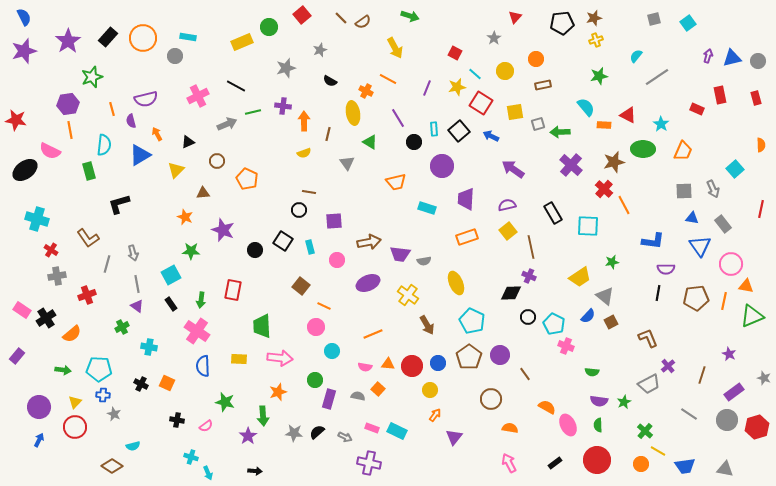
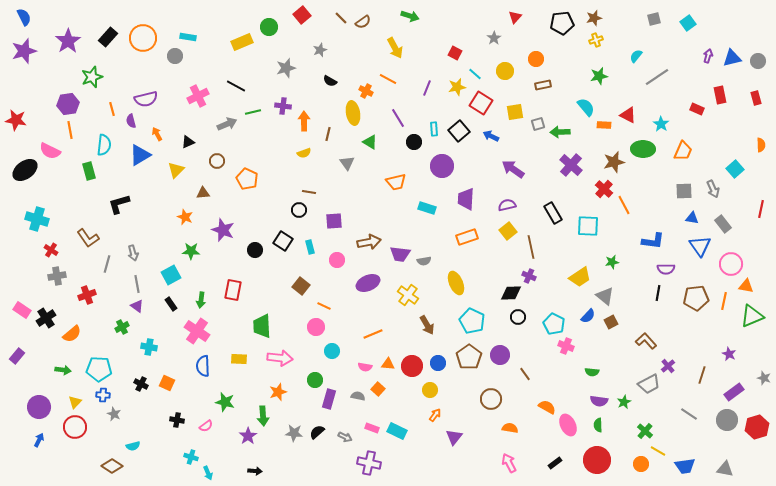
black circle at (528, 317): moved 10 px left
brown L-shape at (648, 338): moved 2 px left, 3 px down; rotated 20 degrees counterclockwise
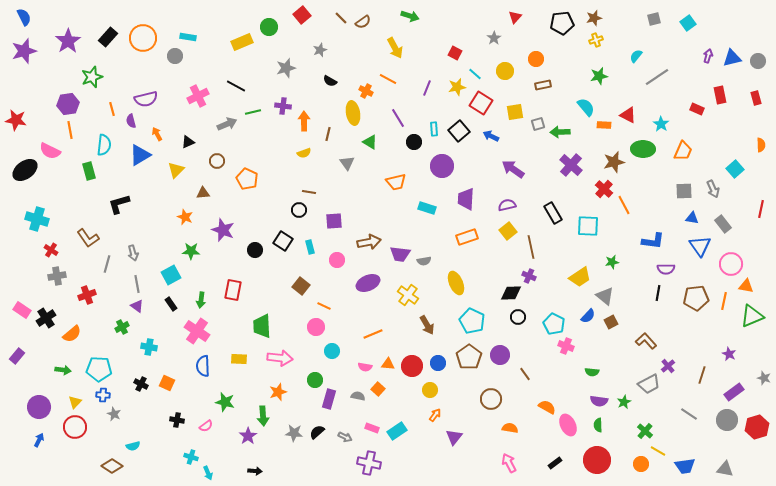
cyan rectangle at (397, 431): rotated 60 degrees counterclockwise
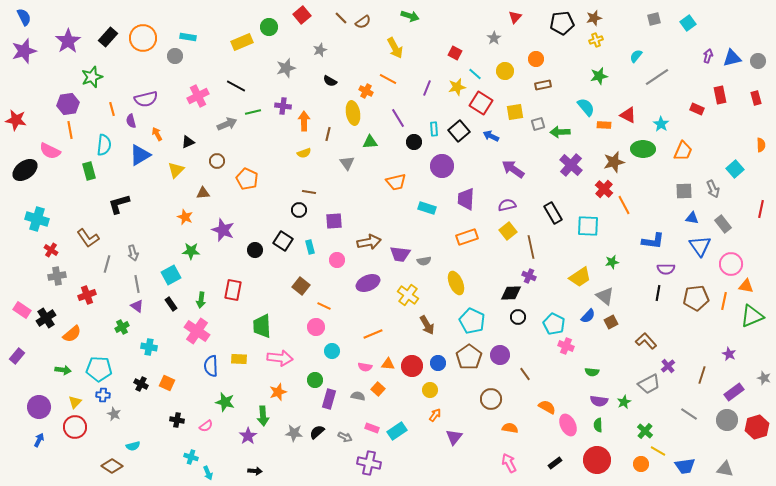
green triangle at (370, 142): rotated 35 degrees counterclockwise
blue semicircle at (203, 366): moved 8 px right
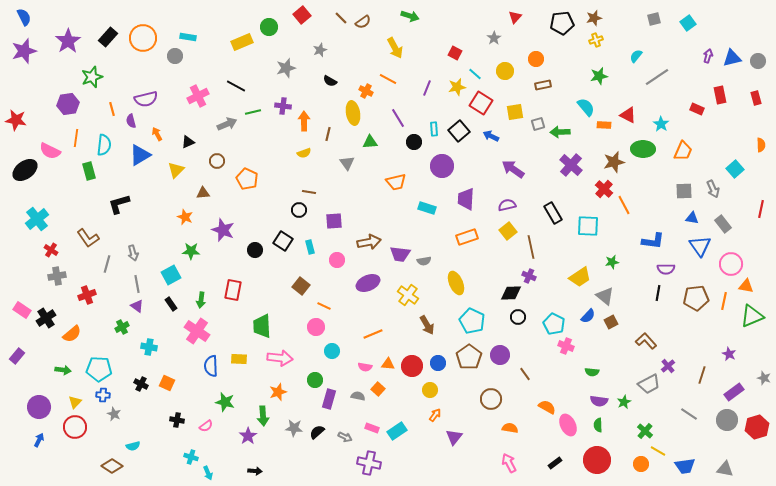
orange line at (70, 130): moved 6 px right, 8 px down; rotated 18 degrees clockwise
cyan cross at (37, 219): rotated 35 degrees clockwise
gray star at (294, 433): moved 5 px up
